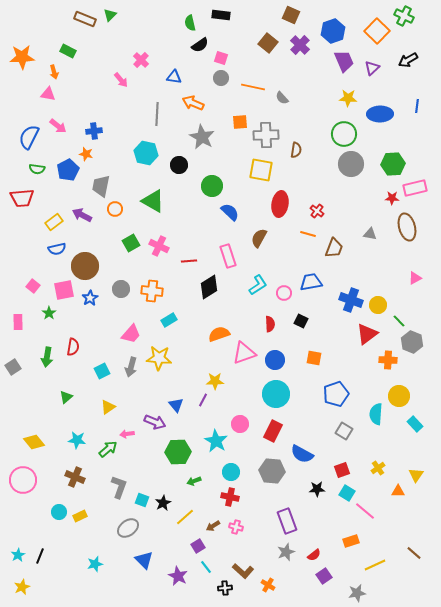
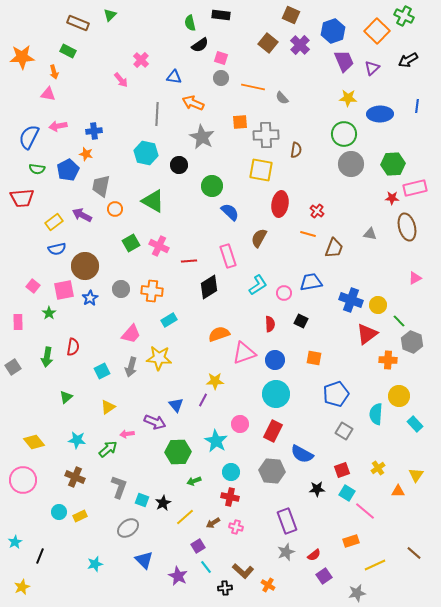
brown rectangle at (85, 19): moved 7 px left, 4 px down
pink arrow at (58, 126): rotated 132 degrees clockwise
brown arrow at (213, 526): moved 3 px up
cyan star at (18, 555): moved 3 px left, 13 px up
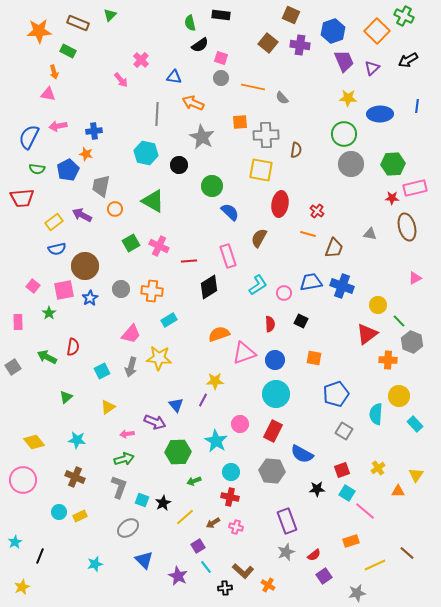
purple cross at (300, 45): rotated 36 degrees counterclockwise
orange star at (22, 57): moved 17 px right, 26 px up
blue cross at (351, 300): moved 9 px left, 14 px up
green arrow at (47, 357): rotated 108 degrees clockwise
green arrow at (108, 449): moved 16 px right, 10 px down; rotated 24 degrees clockwise
brown line at (414, 553): moved 7 px left
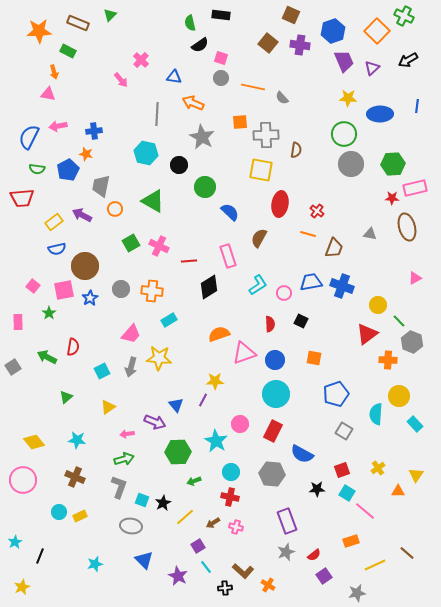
green circle at (212, 186): moved 7 px left, 1 px down
gray hexagon at (272, 471): moved 3 px down
gray ellipse at (128, 528): moved 3 px right, 2 px up; rotated 45 degrees clockwise
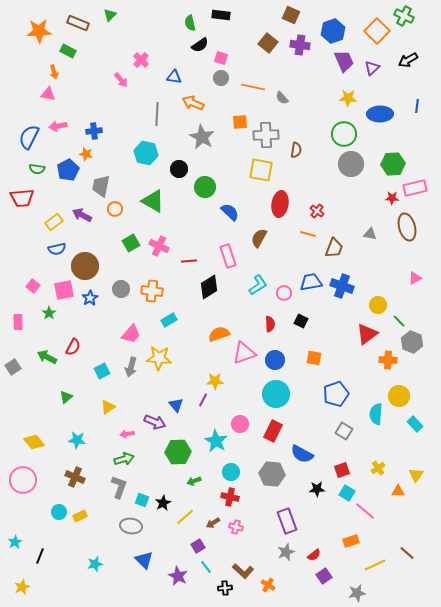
black circle at (179, 165): moved 4 px down
red semicircle at (73, 347): rotated 18 degrees clockwise
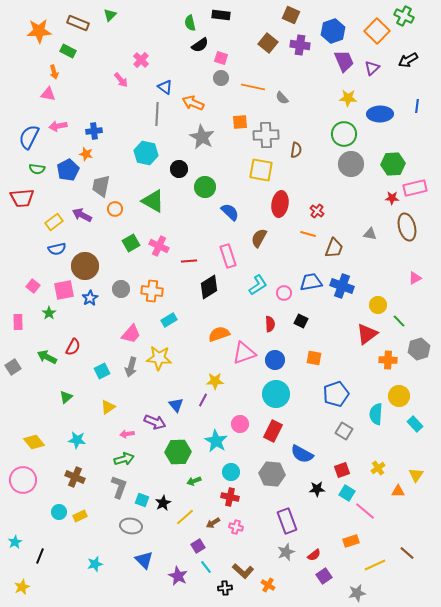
blue triangle at (174, 77): moved 9 px left, 10 px down; rotated 28 degrees clockwise
gray hexagon at (412, 342): moved 7 px right, 7 px down; rotated 20 degrees clockwise
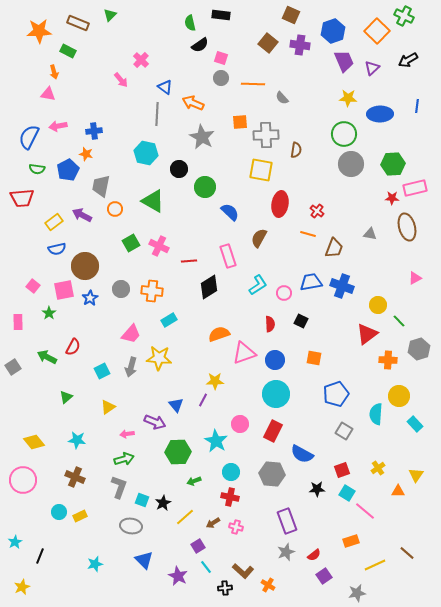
orange line at (253, 87): moved 3 px up; rotated 10 degrees counterclockwise
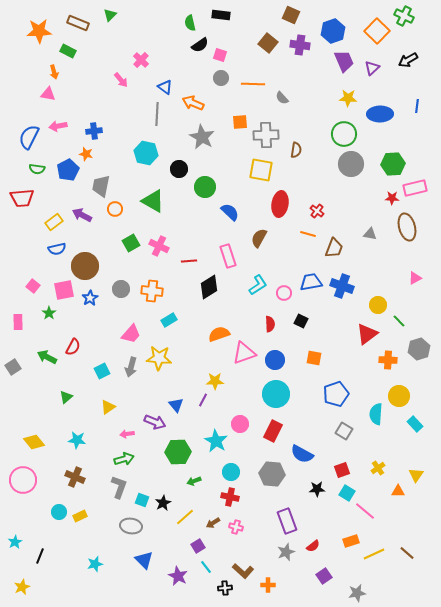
pink square at (221, 58): moved 1 px left, 3 px up
red semicircle at (314, 555): moved 1 px left, 9 px up
yellow line at (375, 565): moved 1 px left, 11 px up
orange cross at (268, 585): rotated 32 degrees counterclockwise
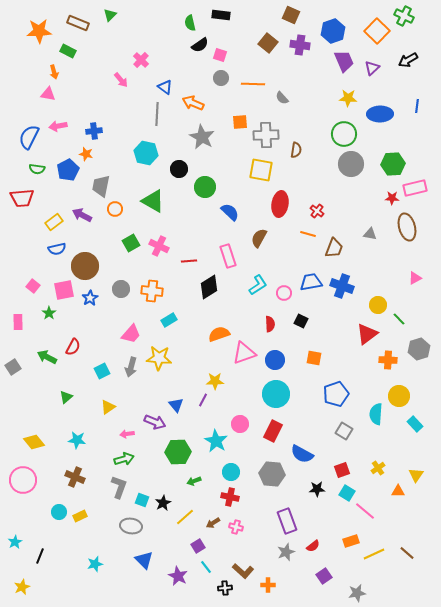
green line at (399, 321): moved 2 px up
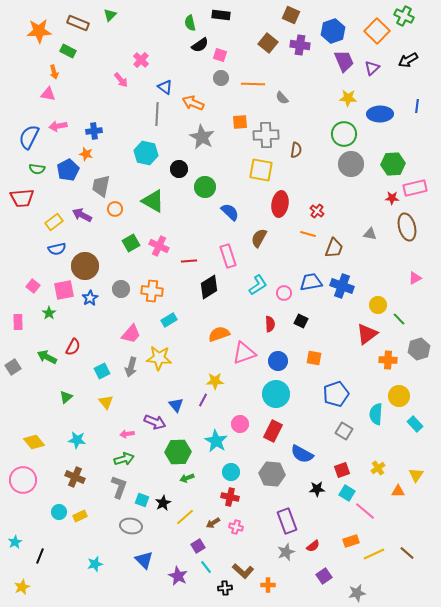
blue circle at (275, 360): moved 3 px right, 1 px down
yellow triangle at (108, 407): moved 2 px left, 5 px up; rotated 35 degrees counterclockwise
green arrow at (194, 481): moved 7 px left, 3 px up
